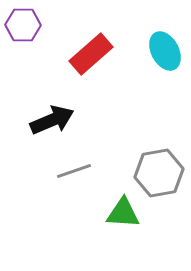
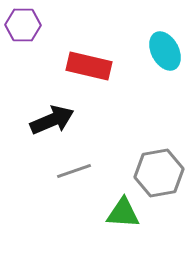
red rectangle: moved 2 px left, 12 px down; rotated 54 degrees clockwise
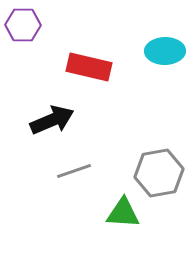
cyan ellipse: rotated 63 degrees counterclockwise
red rectangle: moved 1 px down
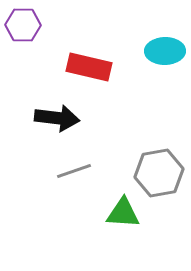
black arrow: moved 5 px right, 2 px up; rotated 30 degrees clockwise
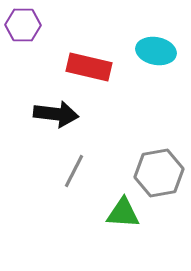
cyan ellipse: moved 9 px left; rotated 12 degrees clockwise
black arrow: moved 1 px left, 4 px up
gray line: rotated 44 degrees counterclockwise
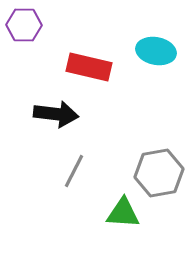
purple hexagon: moved 1 px right
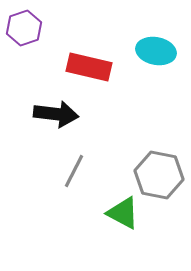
purple hexagon: moved 3 px down; rotated 20 degrees counterclockwise
gray hexagon: moved 2 px down; rotated 21 degrees clockwise
green triangle: rotated 24 degrees clockwise
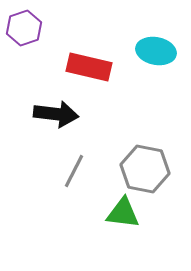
gray hexagon: moved 14 px left, 6 px up
green triangle: rotated 21 degrees counterclockwise
